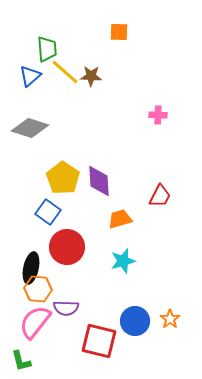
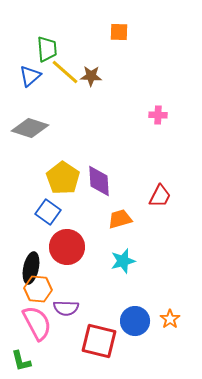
pink semicircle: moved 2 px right, 1 px down; rotated 114 degrees clockwise
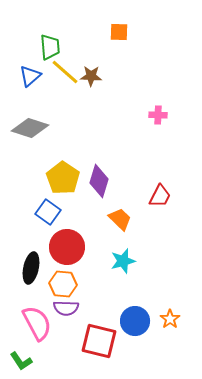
green trapezoid: moved 3 px right, 2 px up
purple diamond: rotated 20 degrees clockwise
orange trapezoid: rotated 60 degrees clockwise
orange hexagon: moved 25 px right, 5 px up
green L-shape: rotated 20 degrees counterclockwise
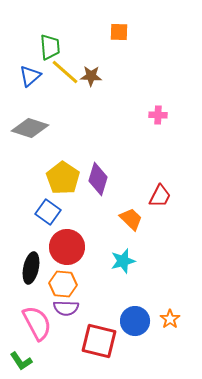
purple diamond: moved 1 px left, 2 px up
orange trapezoid: moved 11 px right
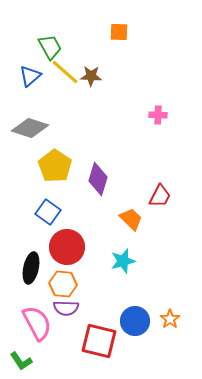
green trapezoid: rotated 24 degrees counterclockwise
yellow pentagon: moved 8 px left, 12 px up
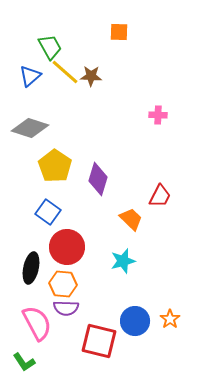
green L-shape: moved 3 px right, 1 px down
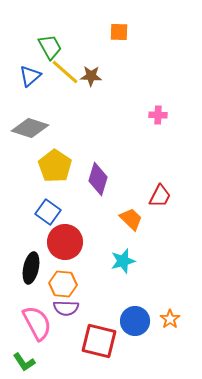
red circle: moved 2 px left, 5 px up
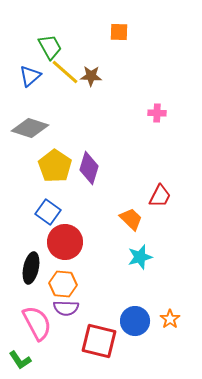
pink cross: moved 1 px left, 2 px up
purple diamond: moved 9 px left, 11 px up
cyan star: moved 17 px right, 4 px up
green L-shape: moved 4 px left, 2 px up
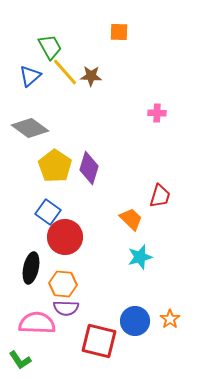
yellow line: rotated 8 degrees clockwise
gray diamond: rotated 18 degrees clockwise
red trapezoid: rotated 10 degrees counterclockwise
red circle: moved 5 px up
pink semicircle: rotated 60 degrees counterclockwise
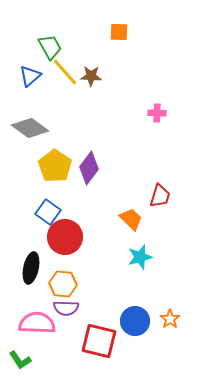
purple diamond: rotated 20 degrees clockwise
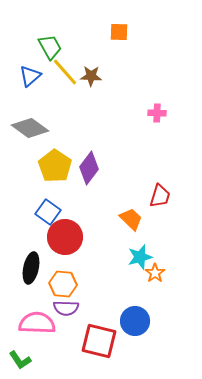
orange star: moved 15 px left, 46 px up
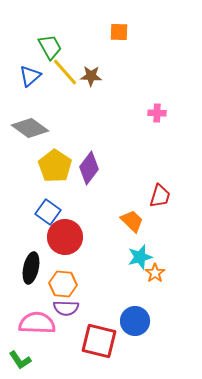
orange trapezoid: moved 1 px right, 2 px down
